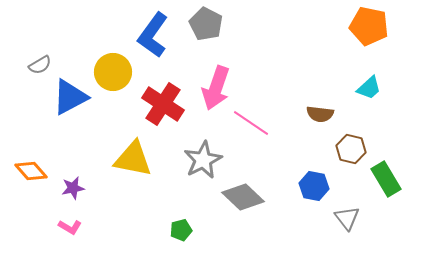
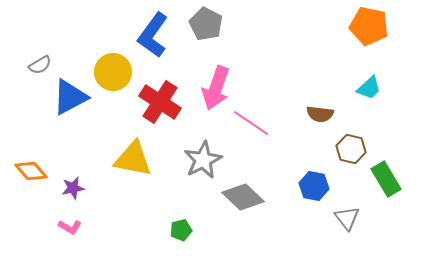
red cross: moved 3 px left, 2 px up
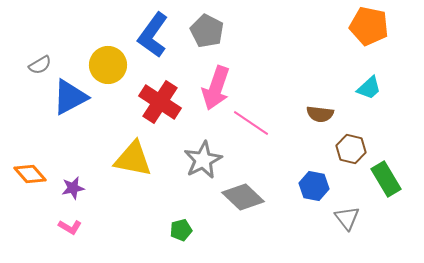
gray pentagon: moved 1 px right, 7 px down
yellow circle: moved 5 px left, 7 px up
orange diamond: moved 1 px left, 3 px down
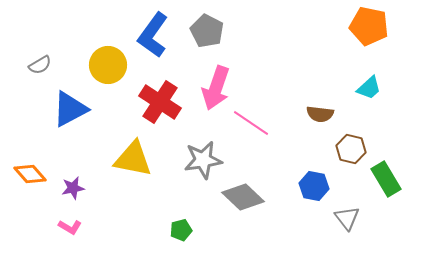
blue triangle: moved 12 px down
gray star: rotated 18 degrees clockwise
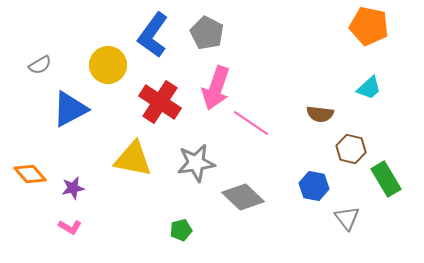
gray pentagon: moved 2 px down
gray star: moved 7 px left, 3 px down
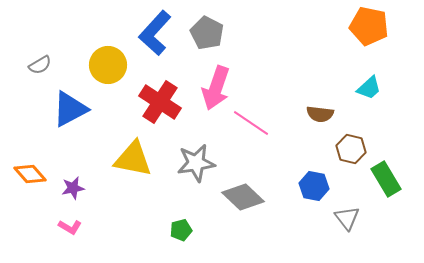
blue L-shape: moved 2 px right, 2 px up; rotated 6 degrees clockwise
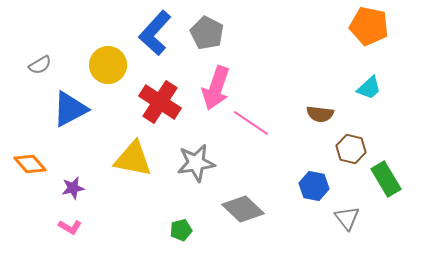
orange diamond: moved 10 px up
gray diamond: moved 12 px down
